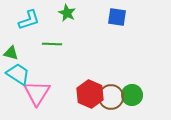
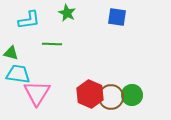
cyan L-shape: rotated 10 degrees clockwise
cyan trapezoid: rotated 25 degrees counterclockwise
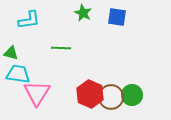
green star: moved 16 px right
green line: moved 9 px right, 4 px down
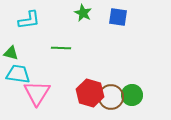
blue square: moved 1 px right
red hexagon: moved 1 px up; rotated 8 degrees counterclockwise
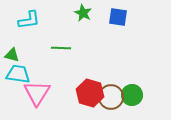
green triangle: moved 1 px right, 2 px down
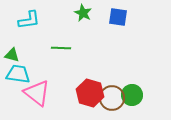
pink triangle: rotated 24 degrees counterclockwise
brown circle: moved 1 px right, 1 px down
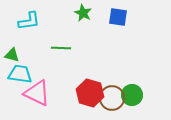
cyan L-shape: moved 1 px down
cyan trapezoid: moved 2 px right
pink triangle: rotated 12 degrees counterclockwise
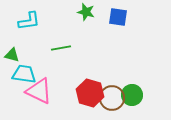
green star: moved 3 px right, 1 px up; rotated 12 degrees counterclockwise
green line: rotated 12 degrees counterclockwise
cyan trapezoid: moved 4 px right
pink triangle: moved 2 px right, 2 px up
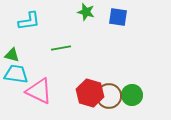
cyan trapezoid: moved 8 px left
brown circle: moved 3 px left, 2 px up
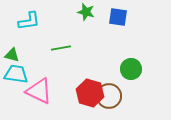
green circle: moved 1 px left, 26 px up
